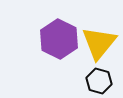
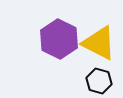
yellow triangle: rotated 42 degrees counterclockwise
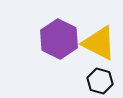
black hexagon: moved 1 px right
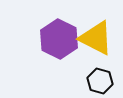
yellow triangle: moved 3 px left, 5 px up
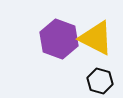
purple hexagon: rotated 6 degrees counterclockwise
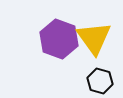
yellow triangle: moved 2 px left; rotated 27 degrees clockwise
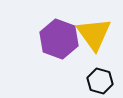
yellow triangle: moved 4 px up
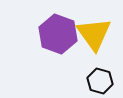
purple hexagon: moved 1 px left, 5 px up
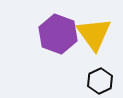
black hexagon: rotated 20 degrees clockwise
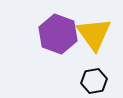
black hexagon: moved 6 px left; rotated 15 degrees clockwise
